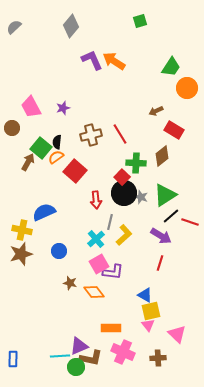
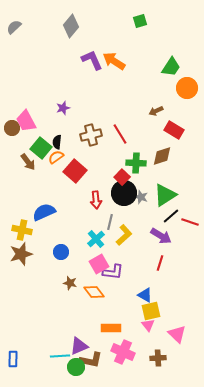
pink trapezoid at (31, 107): moved 5 px left, 14 px down
brown diamond at (162, 156): rotated 20 degrees clockwise
brown arrow at (28, 162): rotated 114 degrees clockwise
blue circle at (59, 251): moved 2 px right, 1 px down
brown L-shape at (91, 358): moved 2 px down
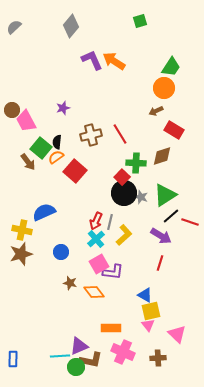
orange circle at (187, 88): moved 23 px left
brown circle at (12, 128): moved 18 px up
red arrow at (96, 200): moved 21 px down; rotated 30 degrees clockwise
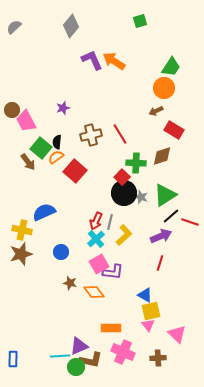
purple arrow at (161, 236): rotated 55 degrees counterclockwise
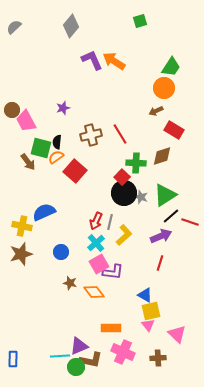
green square at (41, 148): rotated 25 degrees counterclockwise
yellow cross at (22, 230): moved 4 px up
cyan cross at (96, 239): moved 4 px down
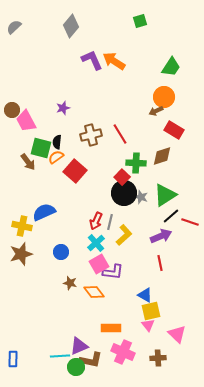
orange circle at (164, 88): moved 9 px down
red line at (160, 263): rotated 28 degrees counterclockwise
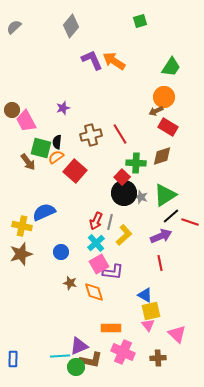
red rectangle at (174, 130): moved 6 px left, 3 px up
orange diamond at (94, 292): rotated 20 degrees clockwise
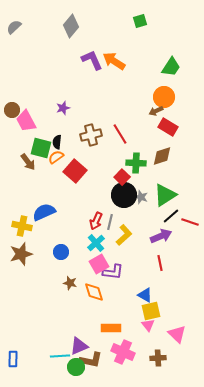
black circle at (124, 193): moved 2 px down
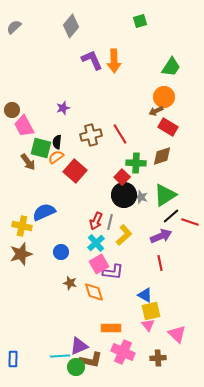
orange arrow at (114, 61): rotated 125 degrees counterclockwise
pink trapezoid at (26, 121): moved 2 px left, 5 px down
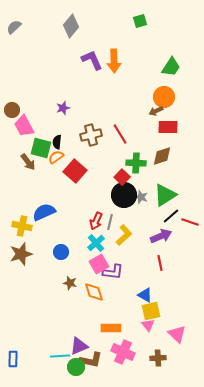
red rectangle at (168, 127): rotated 30 degrees counterclockwise
